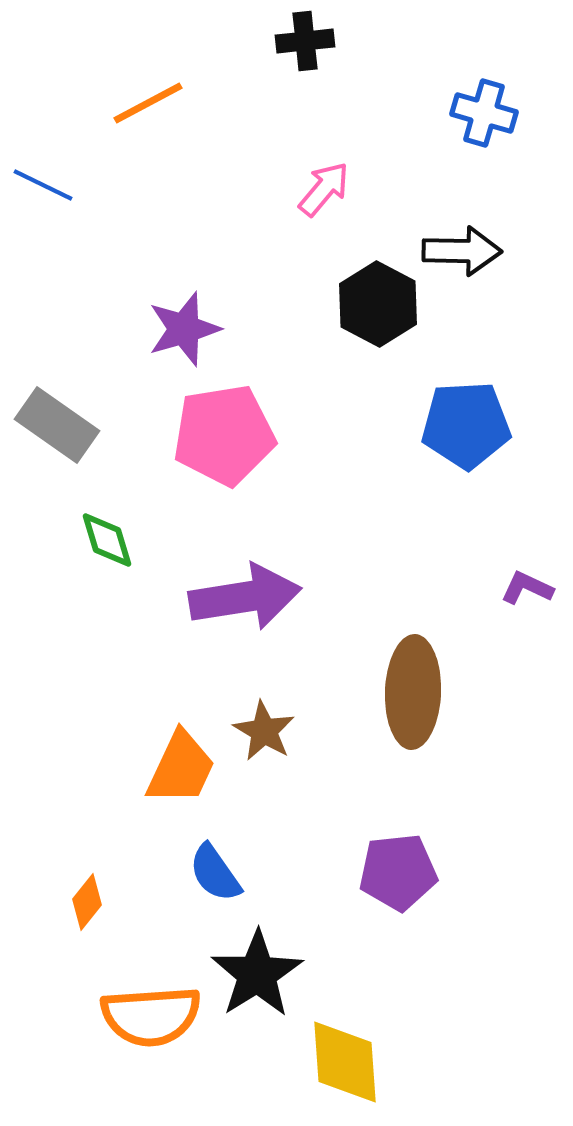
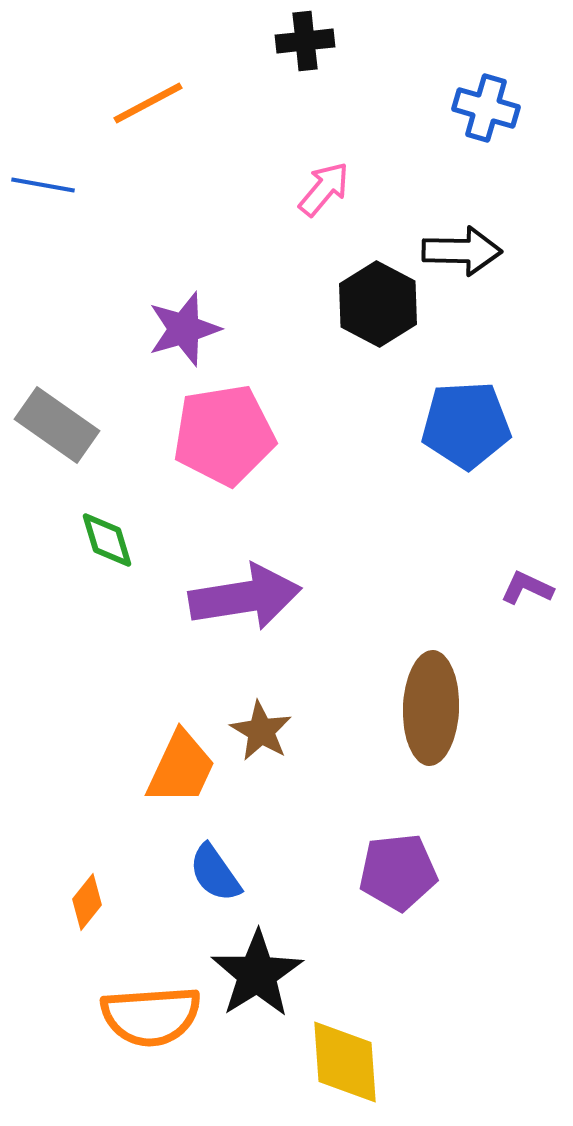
blue cross: moved 2 px right, 5 px up
blue line: rotated 16 degrees counterclockwise
brown ellipse: moved 18 px right, 16 px down
brown star: moved 3 px left
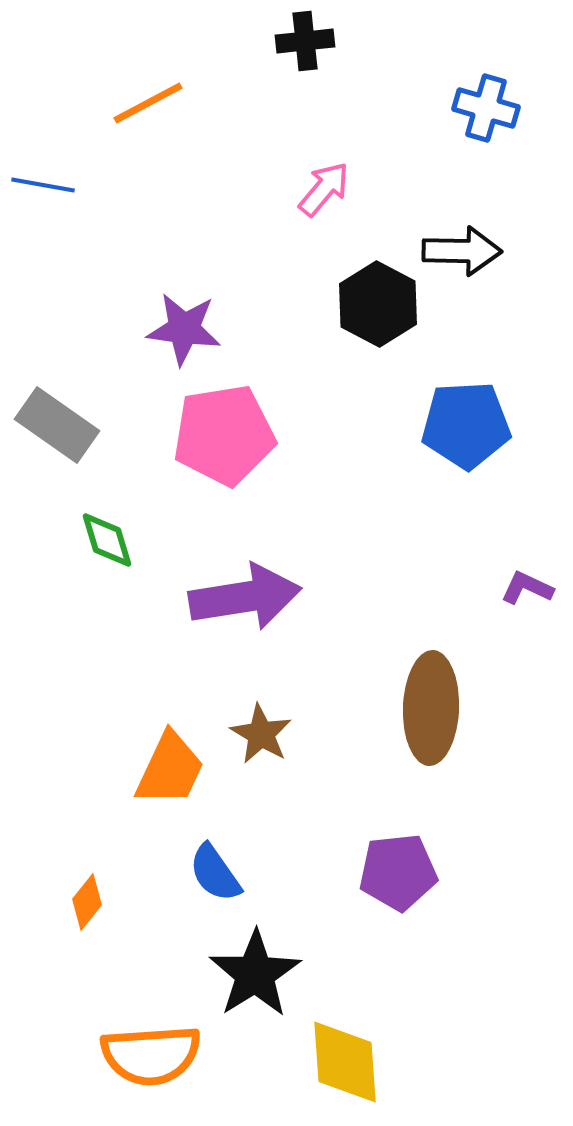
purple star: rotated 24 degrees clockwise
brown star: moved 3 px down
orange trapezoid: moved 11 px left, 1 px down
black star: moved 2 px left
orange semicircle: moved 39 px down
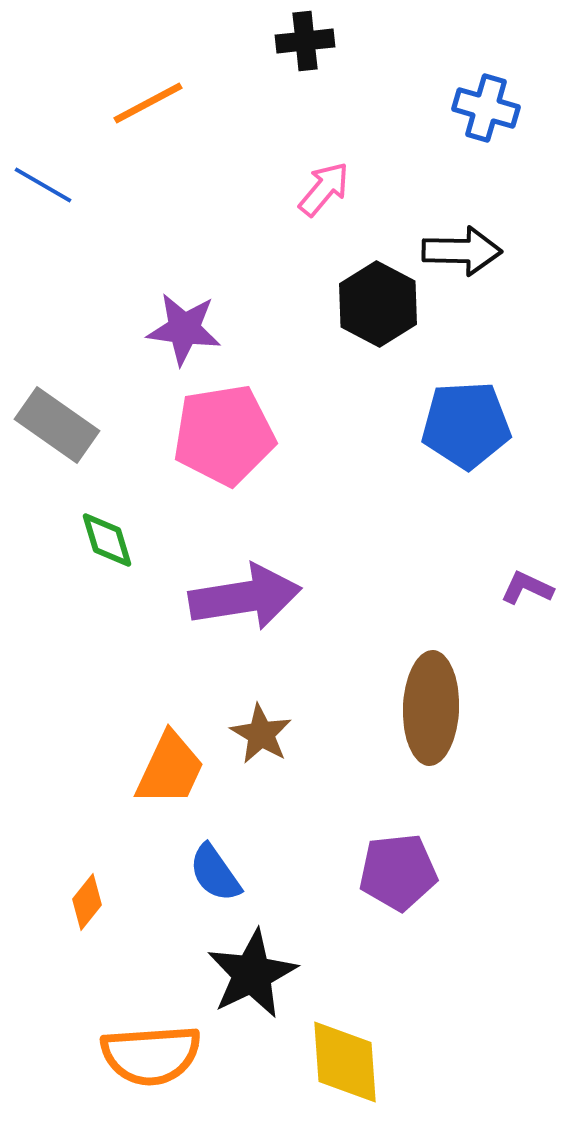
blue line: rotated 20 degrees clockwise
black star: moved 3 px left; rotated 6 degrees clockwise
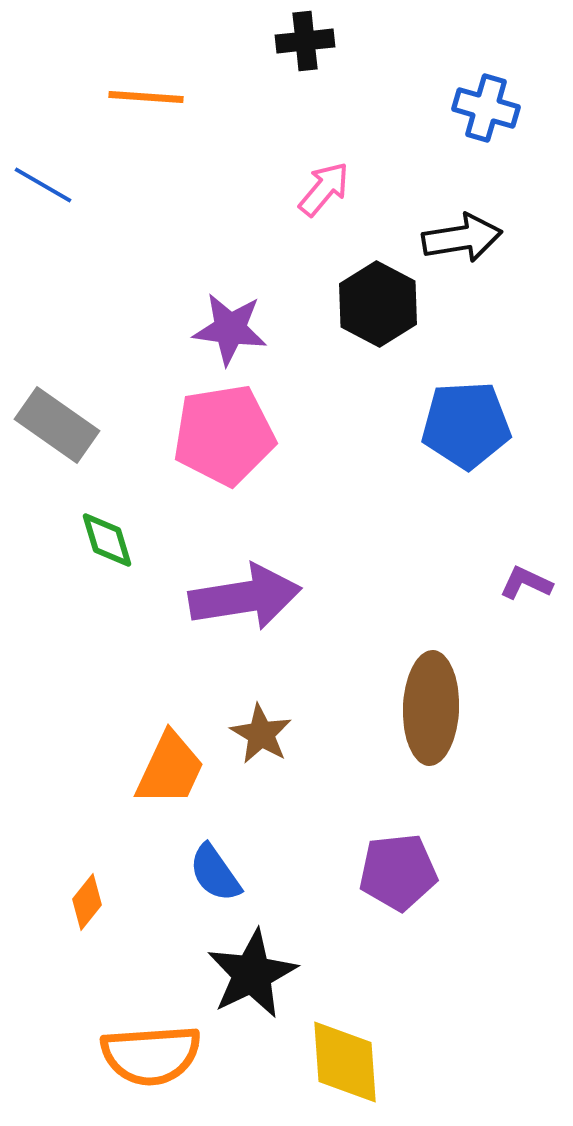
orange line: moved 2 px left, 6 px up; rotated 32 degrees clockwise
black arrow: moved 13 px up; rotated 10 degrees counterclockwise
purple star: moved 46 px right
purple L-shape: moved 1 px left, 5 px up
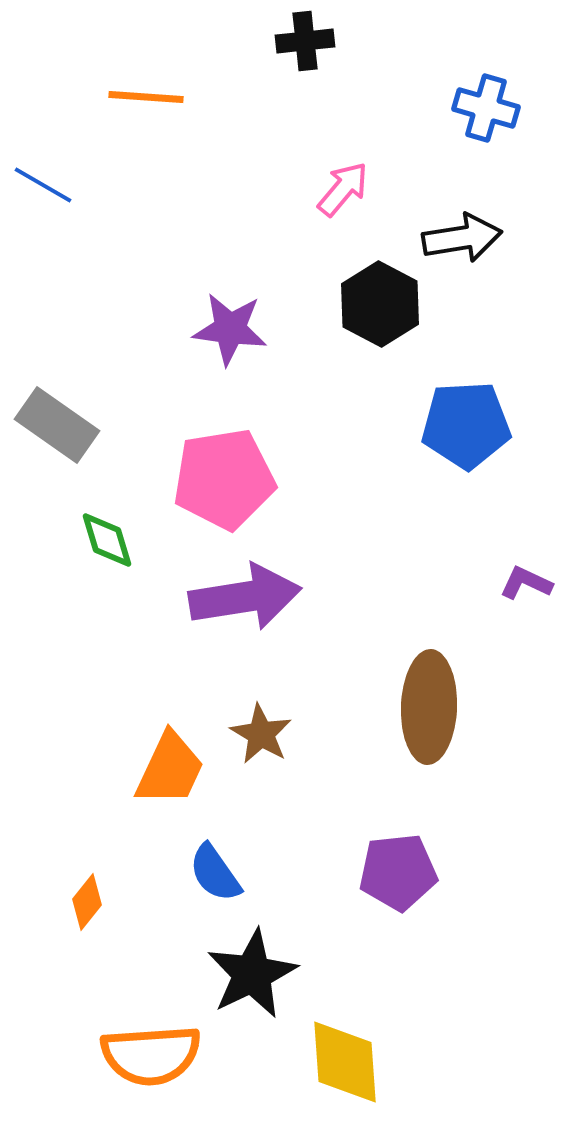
pink arrow: moved 19 px right
black hexagon: moved 2 px right
pink pentagon: moved 44 px down
brown ellipse: moved 2 px left, 1 px up
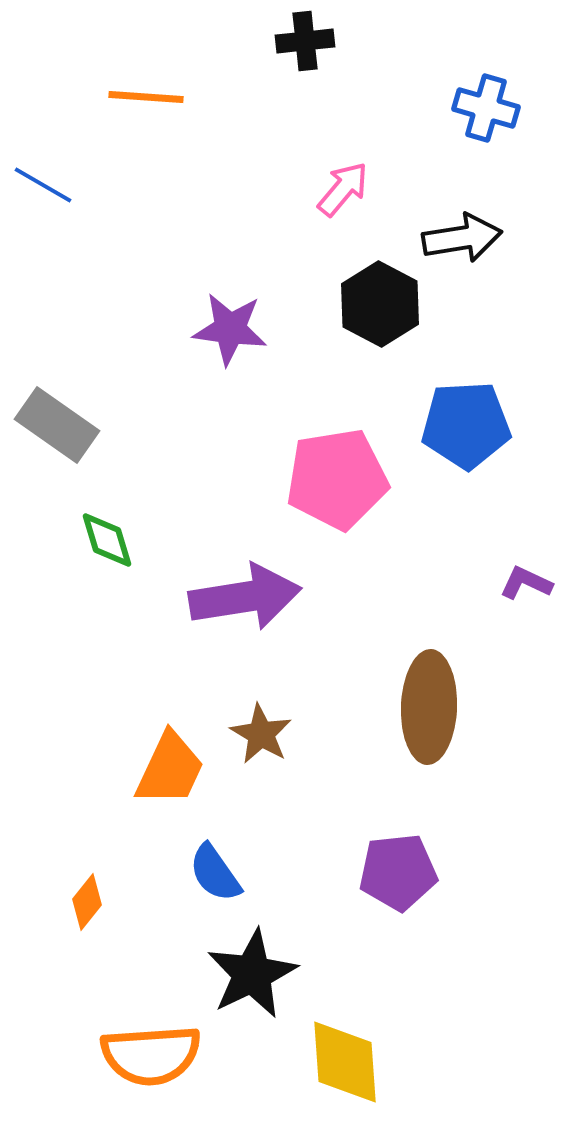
pink pentagon: moved 113 px right
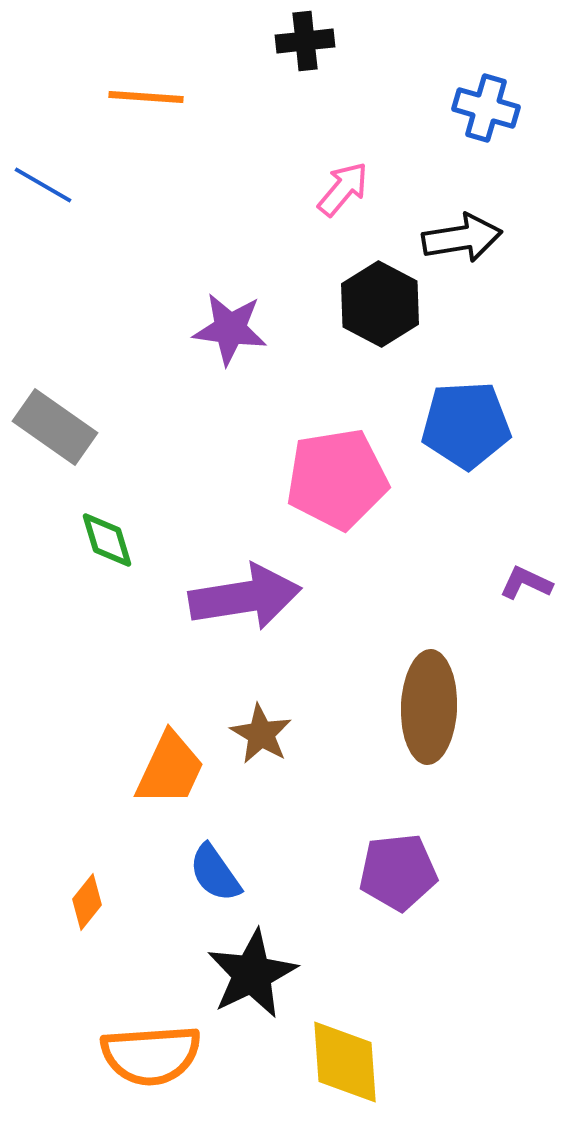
gray rectangle: moved 2 px left, 2 px down
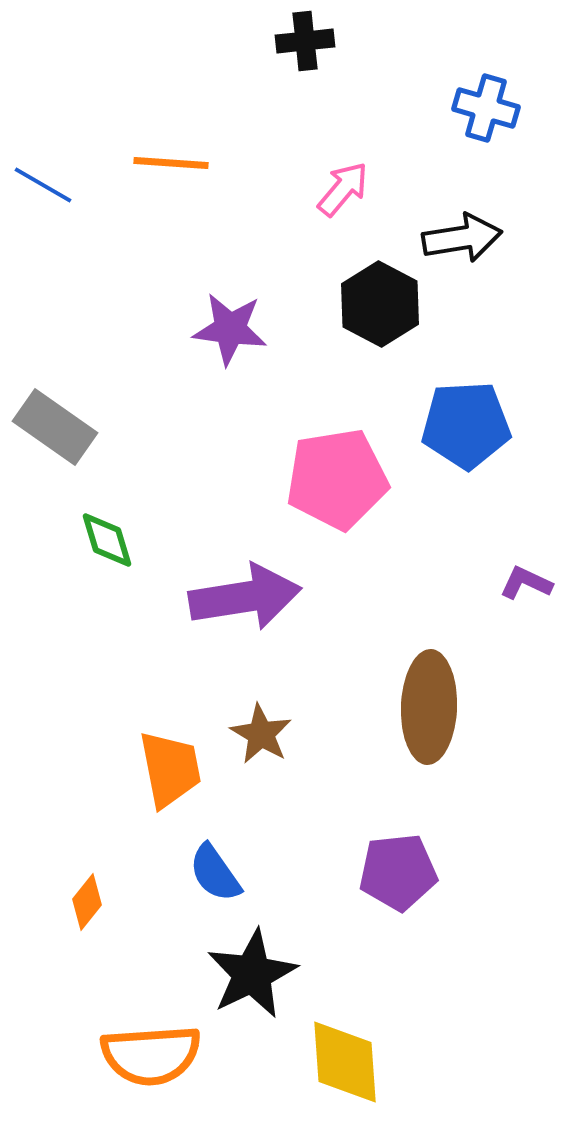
orange line: moved 25 px right, 66 px down
orange trapezoid: rotated 36 degrees counterclockwise
